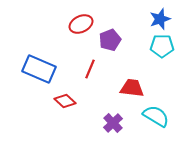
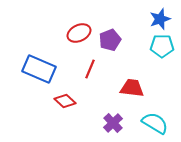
red ellipse: moved 2 px left, 9 px down
cyan semicircle: moved 1 px left, 7 px down
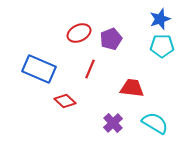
purple pentagon: moved 1 px right, 1 px up
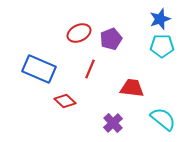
cyan semicircle: moved 8 px right, 4 px up; rotated 8 degrees clockwise
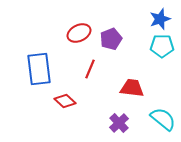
blue rectangle: rotated 60 degrees clockwise
purple cross: moved 6 px right
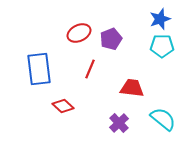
red diamond: moved 2 px left, 5 px down
